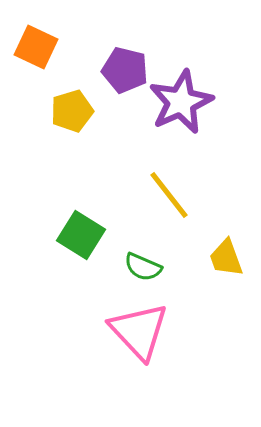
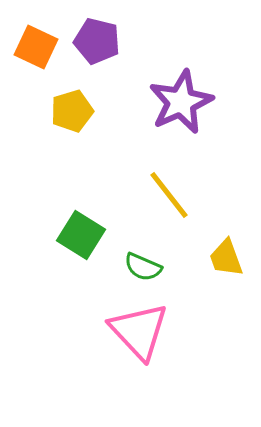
purple pentagon: moved 28 px left, 29 px up
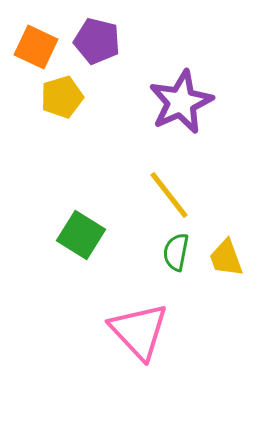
yellow pentagon: moved 10 px left, 14 px up
green semicircle: moved 33 px right, 15 px up; rotated 78 degrees clockwise
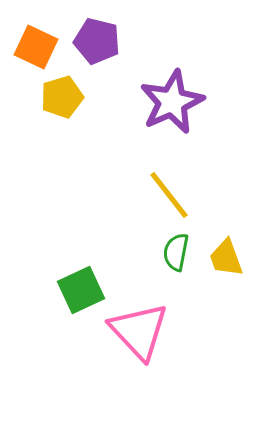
purple star: moved 9 px left
green square: moved 55 px down; rotated 33 degrees clockwise
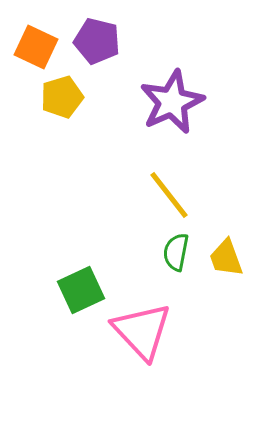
pink triangle: moved 3 px right
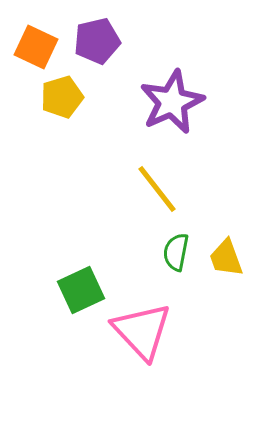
purple pentagon: rotated 27 degrees counterclockwise
yellow line: moved 12 px left, 6 px up
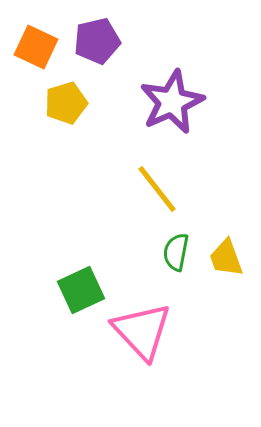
yellow pentagon: moved 4 px right, 6 px down
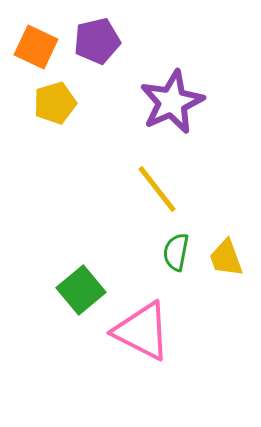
yellow pentagon: moved 11 px left
green square: rotated 15 degrees counterclockwise
pink triangle: rotated 20 degrees counterclockwise
